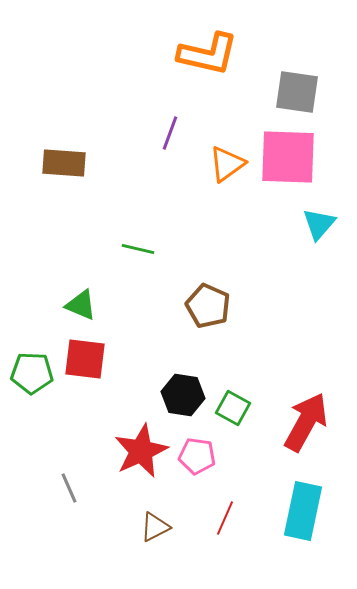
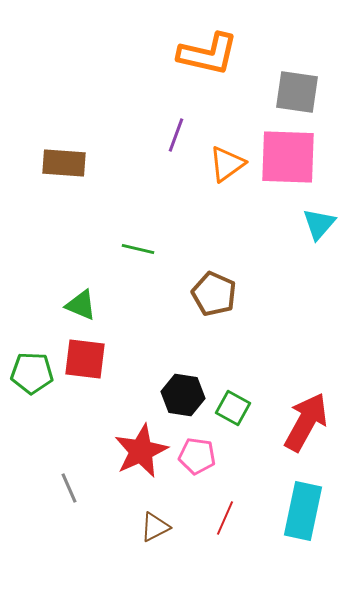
purple line: moved 6 px right, 2 px down
brown pentagon: moved 6 px right, 12 px up
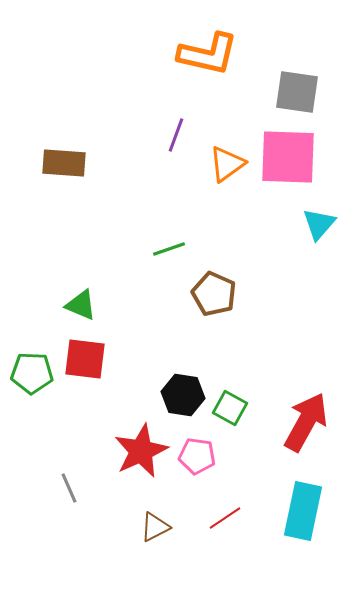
green line: moved 31 px right; rotated 32 degrees counterclockwise
green square: moved 3 px left
red line: rotated 32 degrees clockwise
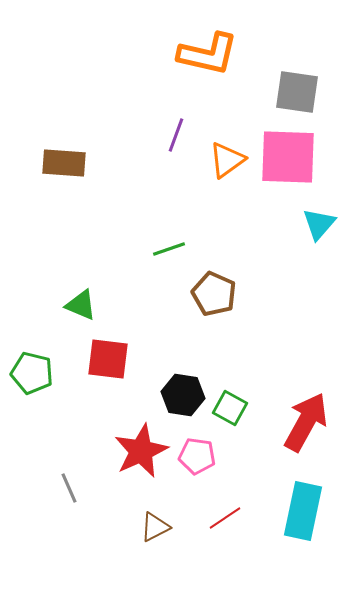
orange triangle: moved 4 px up
red square: moved 23 px right
green pentagon: rotated 12 degrees clockwise
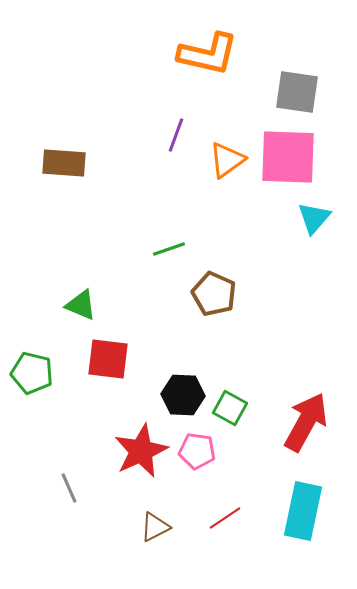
cyan triangle: moved 5 px left, 6 px up
black hexagon: rotated 6 degrees counterclockwise
pink pentagon: moved 5 px up
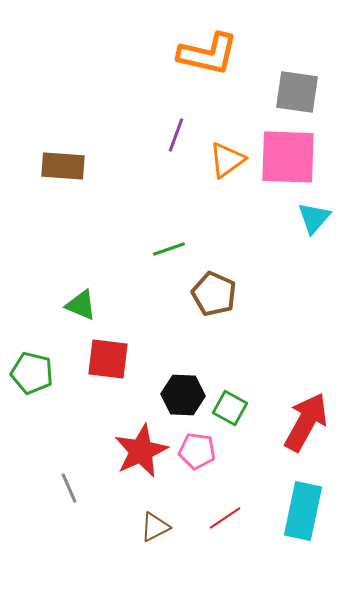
brown rectangle: moved 1 px left, 3 px down
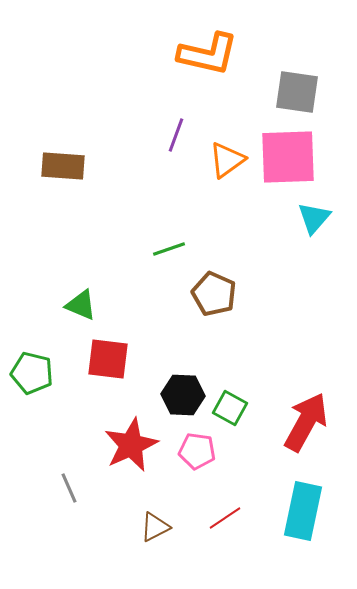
pink square: rotated 4 degrees counterclockwise
red star: moved 10 px left, 6 px up
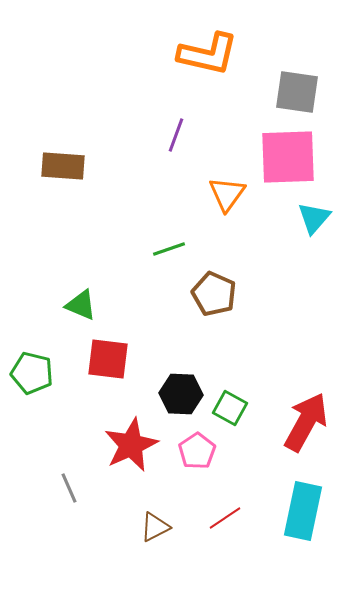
orange triangle: moved 34 px down; rotated 18 degrees counterclockwise
black hexagon: moved 2 px left, 1 px up
pink pentagon: rotated 30 degrees clockwise
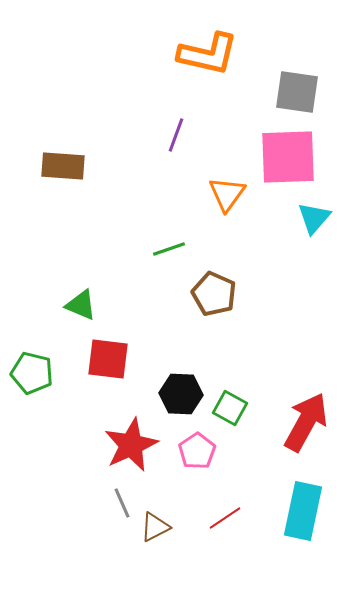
gray line: moved 53 px right, 15 px down
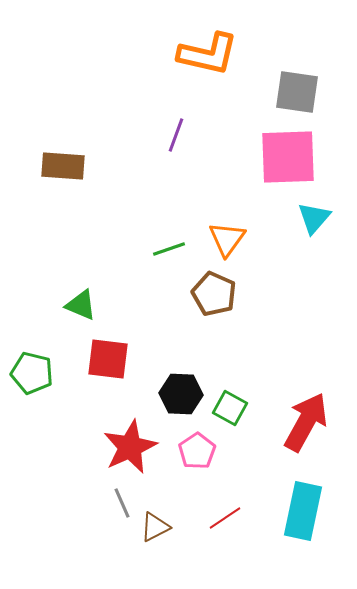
orange triangle: moved 45 px down
red star: moved 1 px left, 2 px down
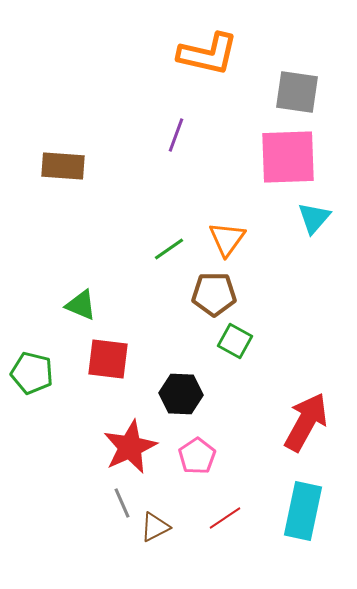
green line: rotated 16 degrees counterclockwise
brown pentagon: rotated 24 degrees counterclockwise
green square: moved 5 px right, 67 px up
pink pentagon: moved 5 px down
